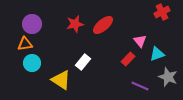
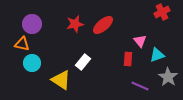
orange triangle: moved 3 px left; rotated 21 degrees clockwise
cyan triangle: moved 1 px down
red rectangle: rotated 40 degrees counterclockwise
gray star: rotated 12 degrees clockwise
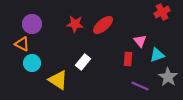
red star: rotated 18 degrees clockwise
orange triangle: rotated 14 degrees clockwise
yellow triangle: moved 3 px left
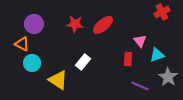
purple circle: moved 2 px right
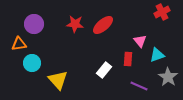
orange triangle: moved 3 px left; rotated 35 degrees counterclockwise
white rectangle: moved 21 px right, 8 px down
yellow triangle: rotated 15 degrees clockwise
purple line: moved 1 px left
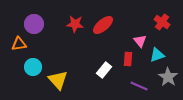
red cross: moved 10 px down; rotated 28 degrees counterclockwise
cyan circle: moved 1 px right, 4 px down
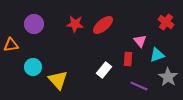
red cross: moved 4 px right
orange triangle: moved 8 px left, 1 px down
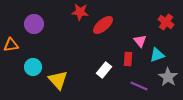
red star: moved 5 px right, 12 px up
